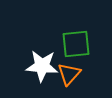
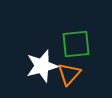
white star: rotated 20 degrees counterclockwise
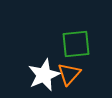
white star: moved 2 px right, 9 px down; rotated 8 degrees counterclockwise
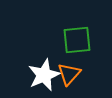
green square: moved 1 px right, 4 px up
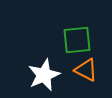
orange triangle: moved 17 px right, 4 px up; rotated 45 degrees counterclockwise
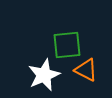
green square: moved 10 px left, 5 px down
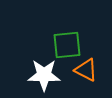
white star: rotated 24 degrees clockwise
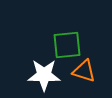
orange triangle: moved 2 px left, 1 px down; rotated 10 degrees counterclockwise
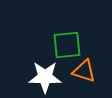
white star: moved 1 px right, 2 px down
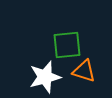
white star: rotated 16 degrees counterclockwise
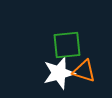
white star: moved 14 px right, 4 px up
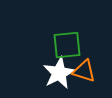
white star: rotated 12 degrees counterclockwise
